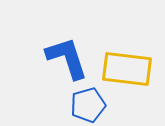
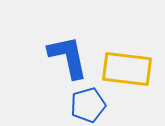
blue L-shape: moved 1 px right, 1 px up; rotated 6 degrees clockwise
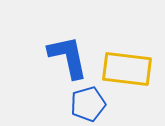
blue pentagon: moved 1 px up
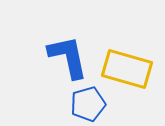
yellow rectangle: rotated 9 degrees clockwise
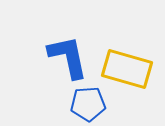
blue pentagon: rotated 12 degrees clockwise
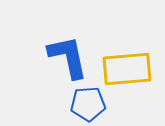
yellow rectangle: rotated 21 degrees counterclockwise
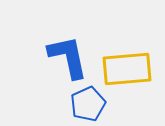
blue pentagon: rotated 20 degrees counterclockwise
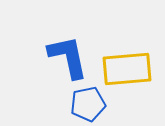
blue pentagon: rotated 12 degrees clockwise
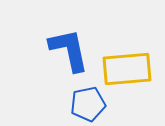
blue L-shape: moved 1 px right, 7 px up
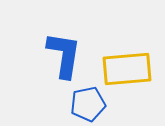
blue L-shape: moved 5 px left, 5 px down; rotated 21 degrees clockwise
